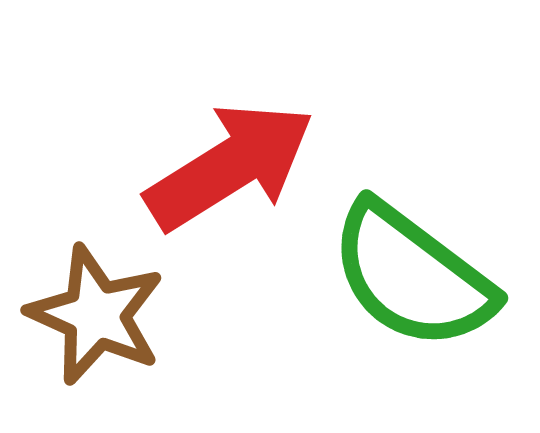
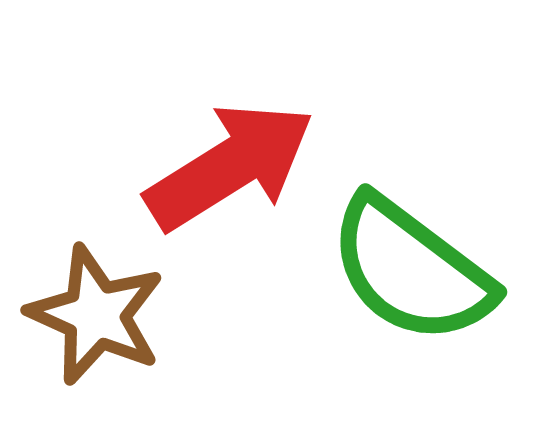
green semicircle: moved 1 px left, 6 px up
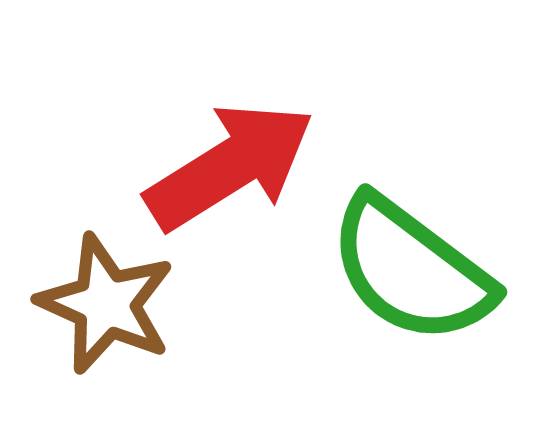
brown star: moved 10 px right, 11 px up
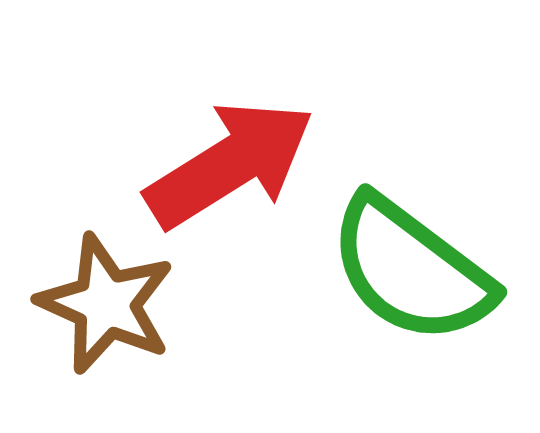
red arrow: moved 2 px up
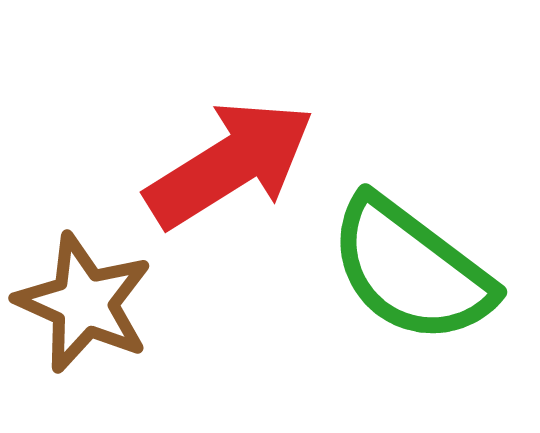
brown star: moved 22 px left, 1 px up
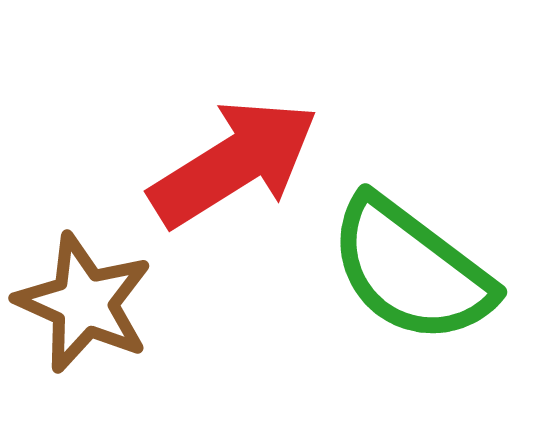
red arrow: moved 4 px right, 1 px up
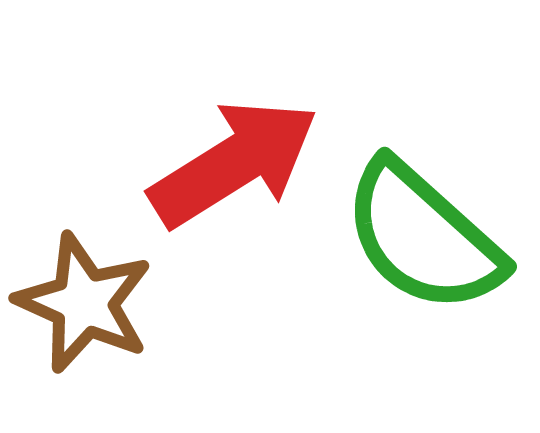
green semicircle: moved 12 px right, 33 px up; rotated 5 degrees clockwise
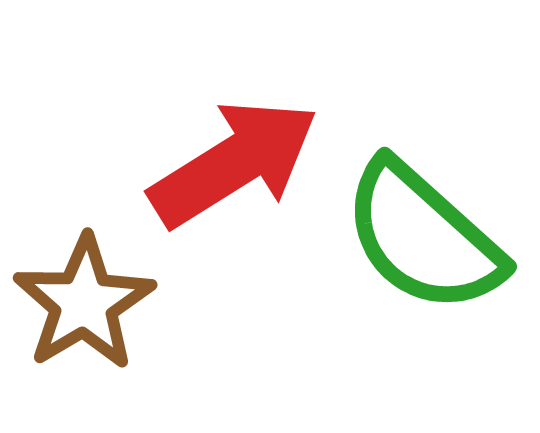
brown star: rotated 17 degrees clockwise
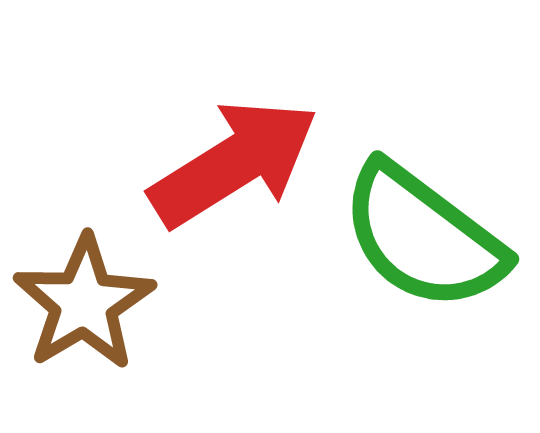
green semicircle: rotated 5 degrees counterclockwise
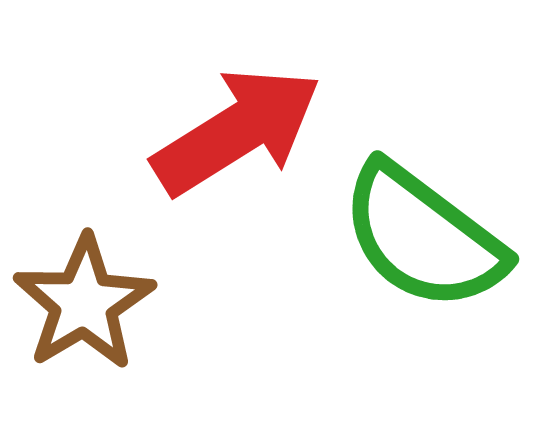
red arrow: moved 3 px right, 32 px up
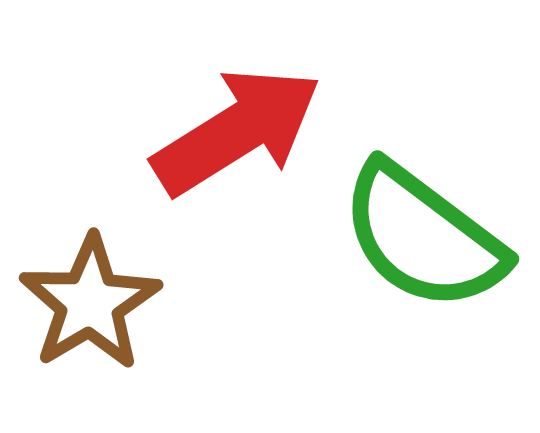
brown star: moved 6 px right
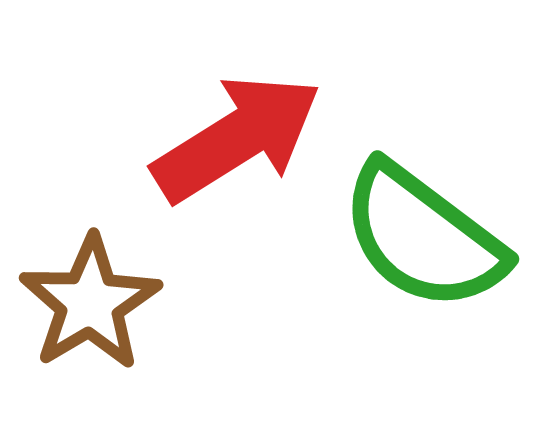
red arrow: moved 7 px down
